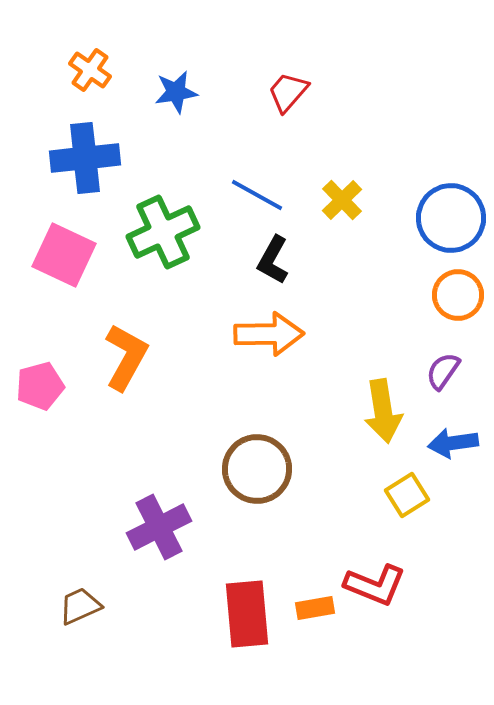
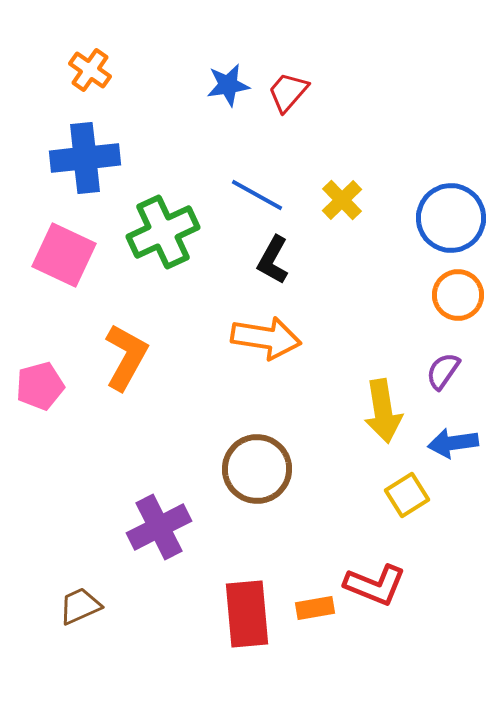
blue star: moved 52 px right, 7 px up
orange arrow: moved 3 px left, 4 px down; rotated 10 degrees clockwise
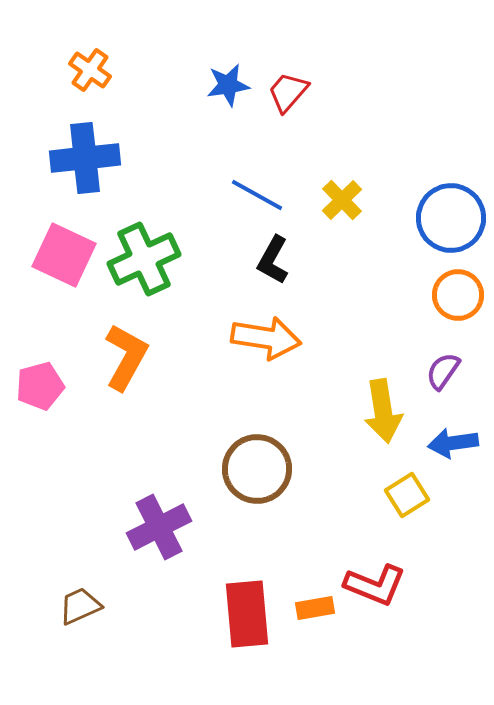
green cross: moved 19 px left, 27 px down
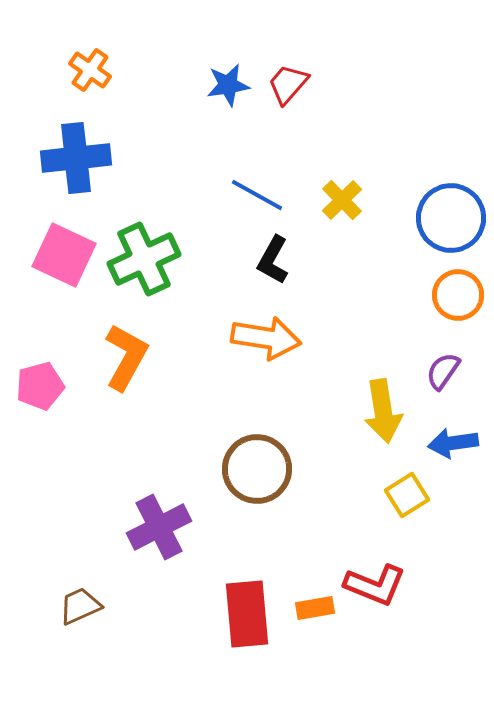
red trapezoid: moved 8 px up
blue cross: moved 9 px left
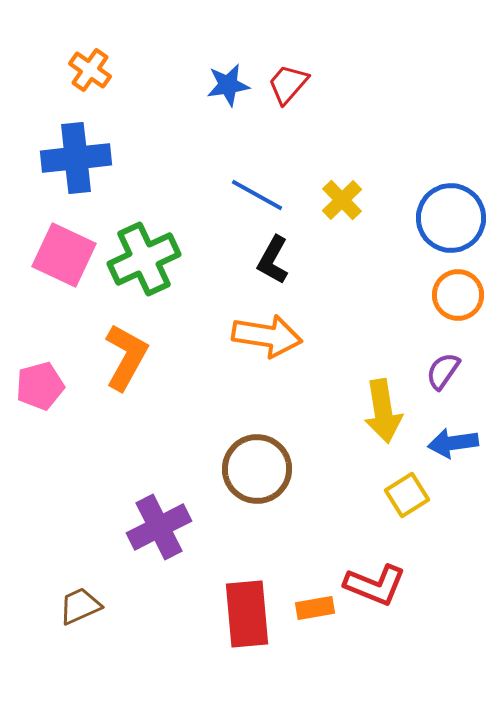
orange arrow: moved 1 px right, 2 px up
